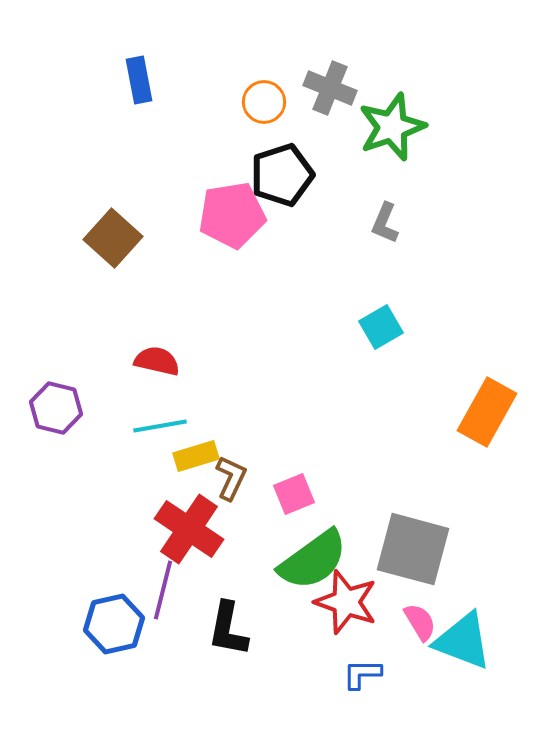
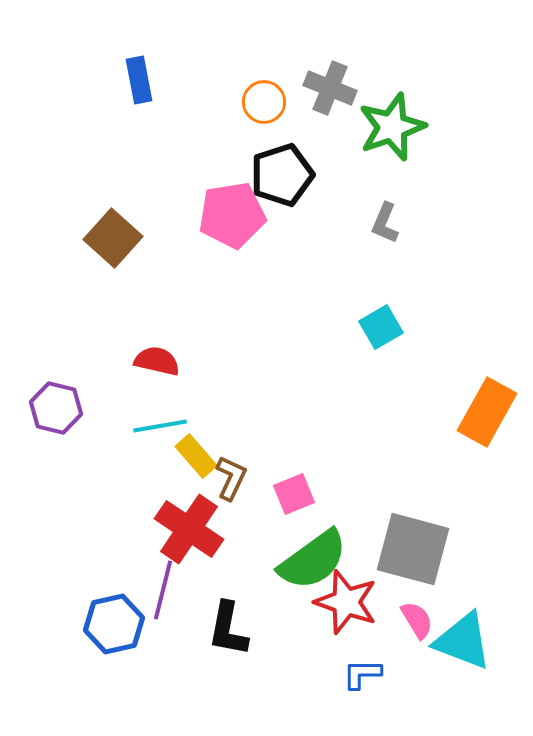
yellow rectangle: rotated 66 degrees clockwise
pink semicircle: moved 3 px left, 2 px up
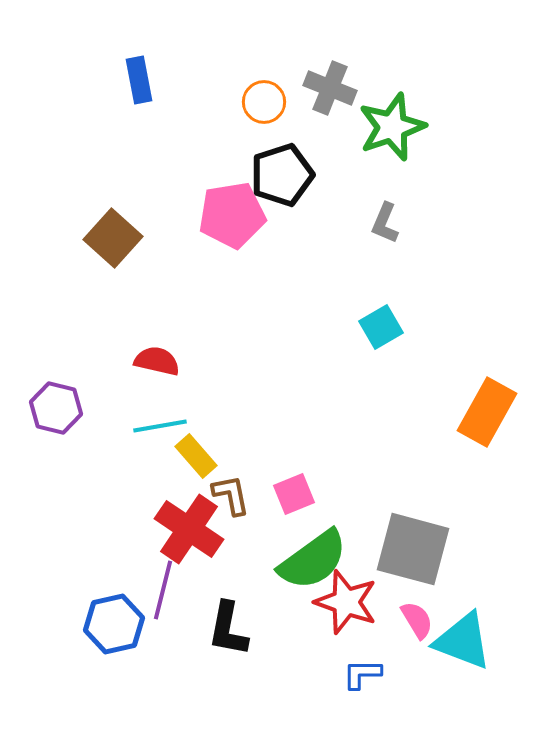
brown L-shape: moved 17 px down; rotated 36 degrees counterclockwise
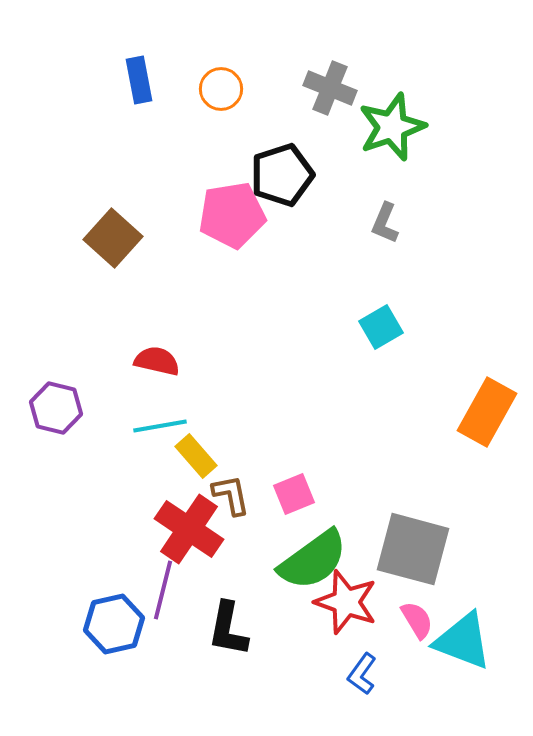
orange circle: moved 43 px left, 13 px up
blue L-shape: rotated 54 degrees counterclockwise
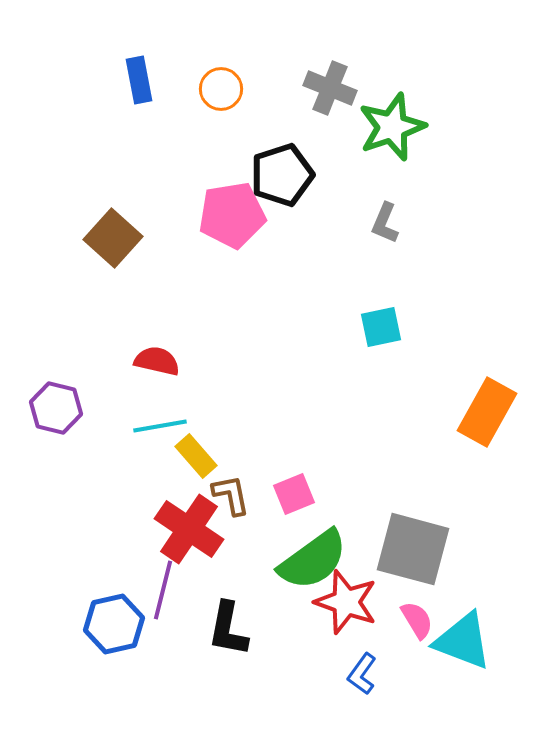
cyan square: rotated 18 degrees clockwise
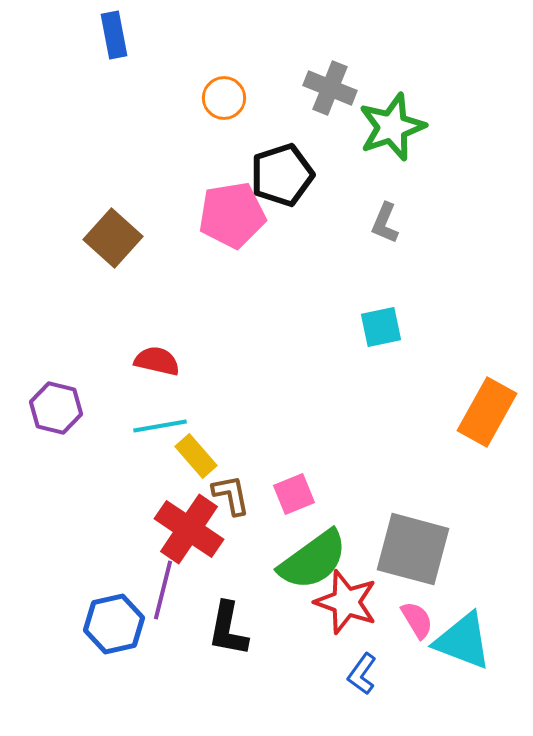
blue rectangle: moved 25 px left, 45 px up
orange circle: moved 3 px right, 9 px down
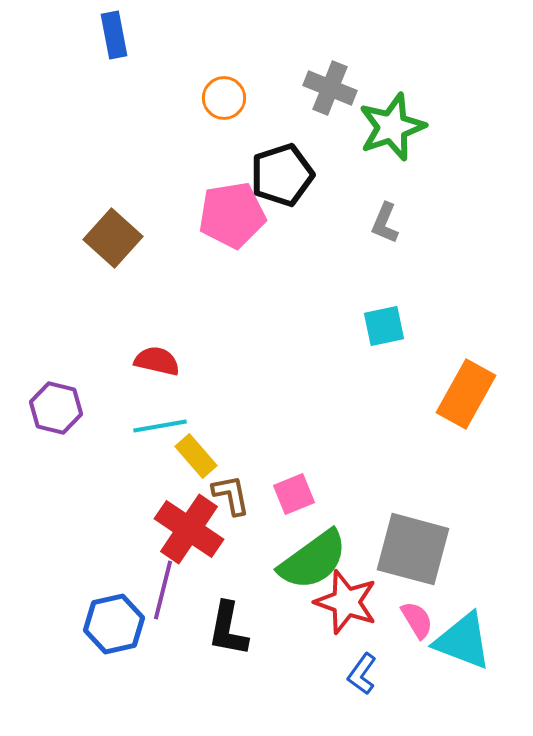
cyan square: moved 3 px right, 1 px up
orange rectangle: moved 21 px left, 18 px up
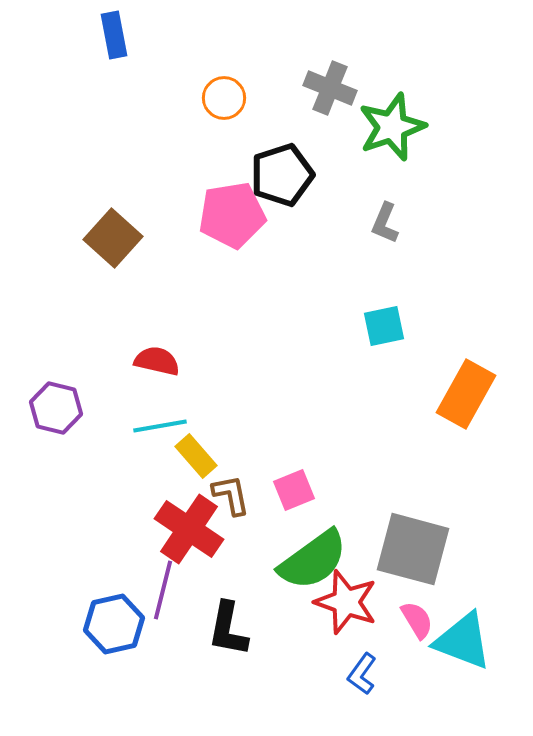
pink square: moved 4 px up
